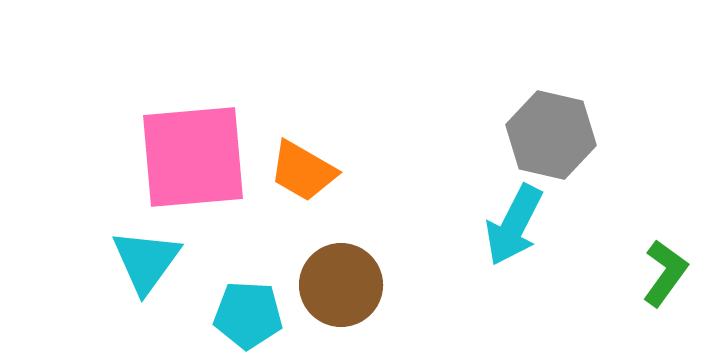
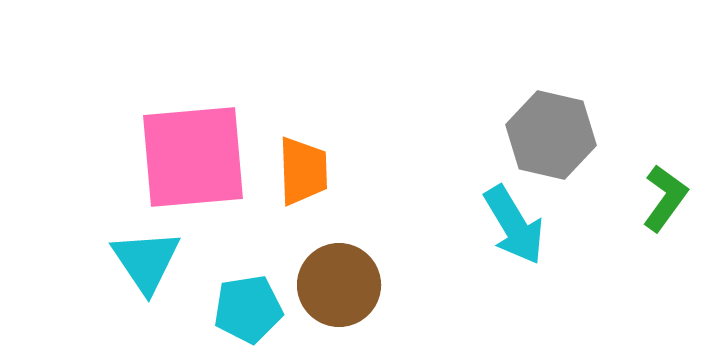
orange trapezoid: rotated 122 degrees counterclockwise
cyan arrow: rotated 58 degrees counterclockwise
cyan triangle: rotated 10 degrees counterclockwise
green L-shape: moved 75 px up
brown circle: moved 2 px left
cyan pentagon: moved 6 px up; rotated 12 degrees counterclockwise
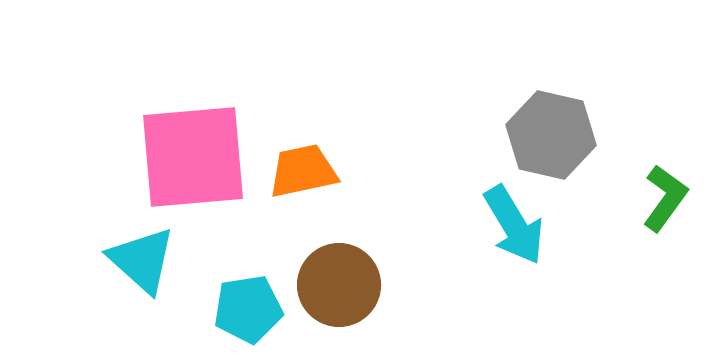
orange trapezoid: rotated 100 degrees counterclockwise
cyan triangle: moved 4 px left, 1 px up; rotated 14 degrees counterclockwise
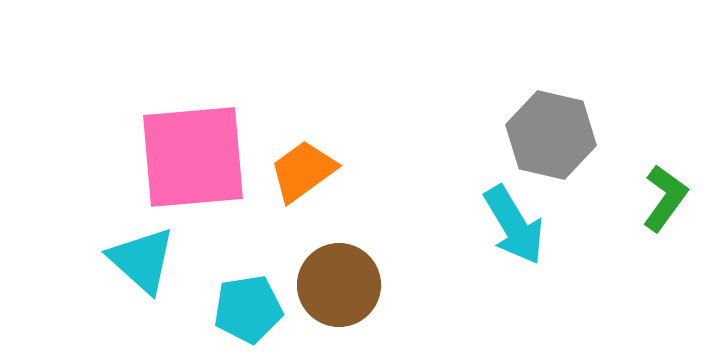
orange trapezoid: rotated 24 degrees counterclockwise
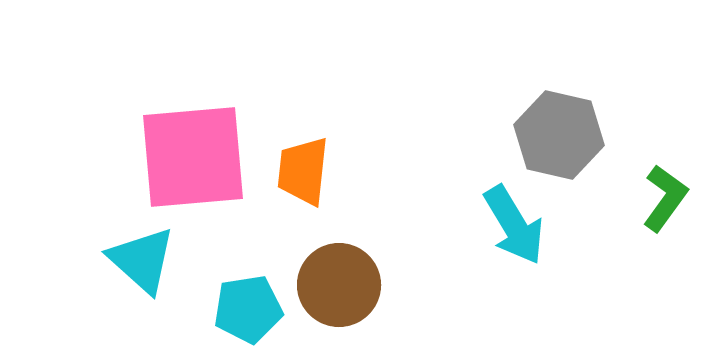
gray hexagon: moved 8 px right
orange trapezoid: rotated 48 degrees counterclockwise
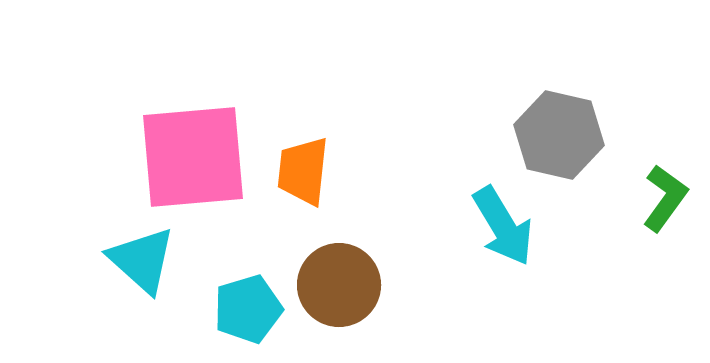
cyan arrow: moved 11 px left, 1 px down
cyan pentagon: rotated 8 degrees counterclockwise
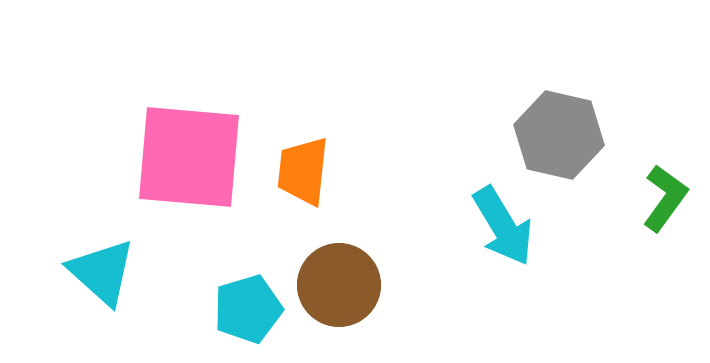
pink square: moved 4 px left; rotated 10 degrees clockwise
cyan triangle: moved 40 px left, 12 px down
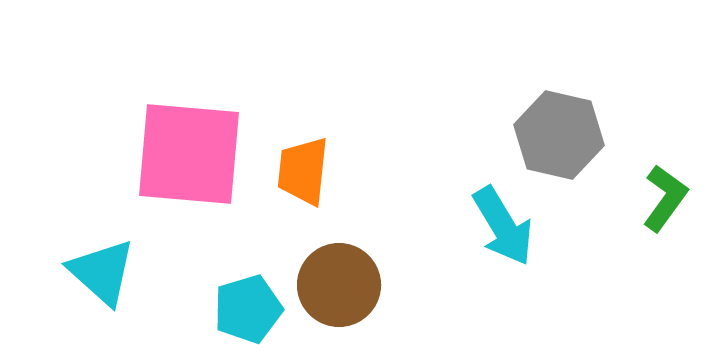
pink square: moved 3 px up
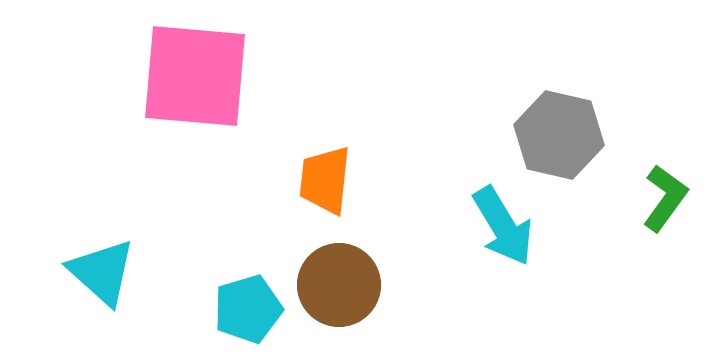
pink square: moved 6 px right, 78 px up
orange trapezoid: moved 22 px right, 9 px down
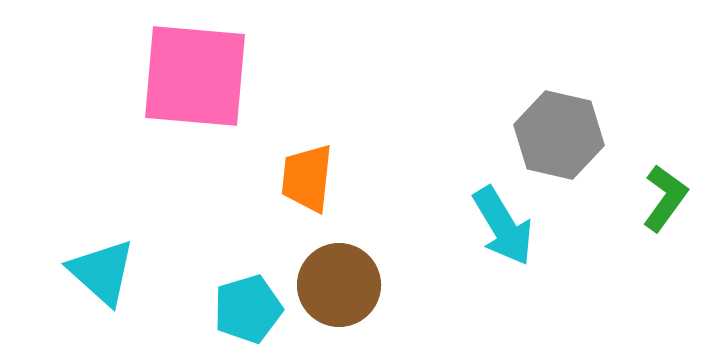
orange trapezoid: moved 18 px left, 2 px up
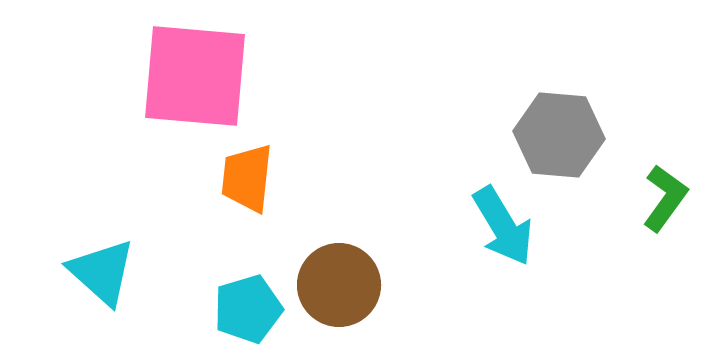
gray hexagon: rotated 8 degrees counterclockwise
orange trapezoid: moved 60 px left
